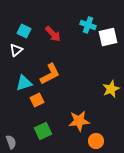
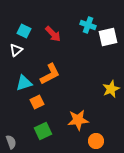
orange square: moved 2 px down
orange star: moved 1 px left, 1 px up
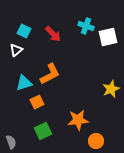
cyan cross: moved 2 px left, 1 px down
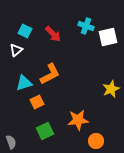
cyan square: moved 1 px right
green square: moved 2 px right
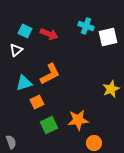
red arrow: moved 4 px left; rotated 24 degrees counterclockwise
green square: moved 4 px right, 6 px up
orange circle: moved 2 px left, 2 px down
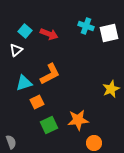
cyan square: rotated 16 degrees clockwise
white square: moved 1 px right, 4 px up
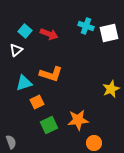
orange L-shape: moved 1 px right; rotated 45 degrees clockwise
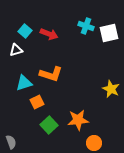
white triangle: rotated 24 degrees clockwise
yellow star: rotated 24 degrees counterclockwise
green square: rotated 18 degrees counterclockwise
